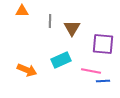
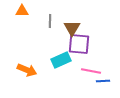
purple square: moved 24 px left
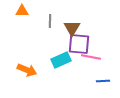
pink line: moved 14 px up
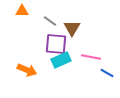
gray line: rotated 56 degrees counterclockwise
purple square: moved 23 px left
blue line: moved 4 px right, 8 px up; rotated 32 degrees clockwise
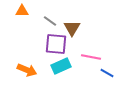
cyan rectangle: moved 6 px down
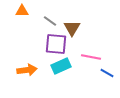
orange arrow: rotated 30 degrees counterclockwise
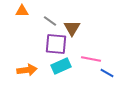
pink line: moved 2 px down
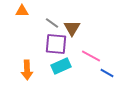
gray line: moved 2 px right, 2 px down
pink line: moved 3 px up; rotated 18 degrees clockwise
orange arrow: rotated 96 degrees clockwise
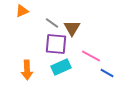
orange triangle: rotated 24 degrees counterclockwise
cyan rectangle: moved 1 px down
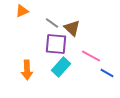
brown triangle: rotated 18 degrees counterclockwise
cyan rectangle: rotated 24 degrees counterclockwise
